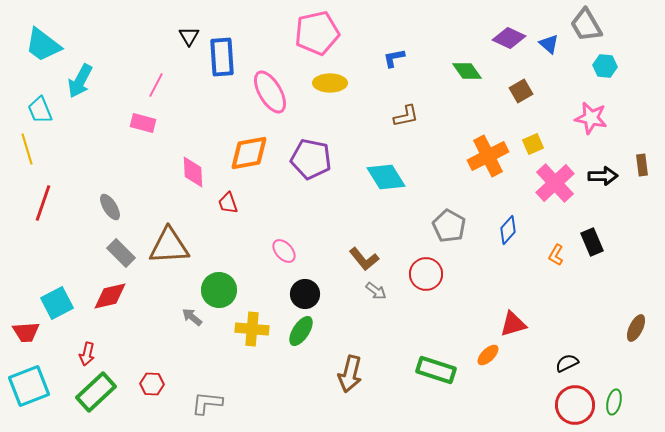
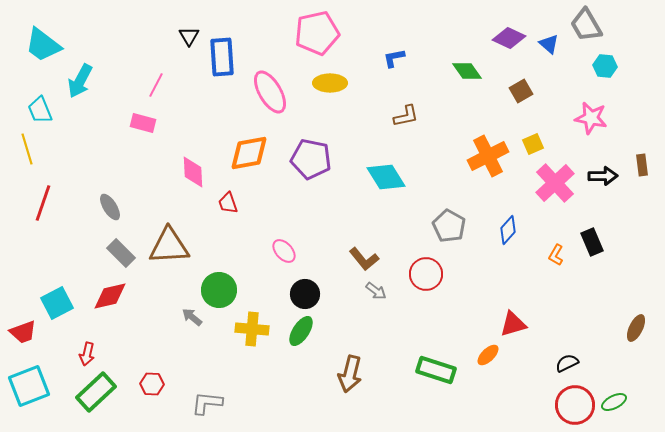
red trapezoid at (26, 332): moved 3 px left; rotated 16 degrees counterclockwise
green ellipse at (614, 402): rotated 50 degrees clockwise
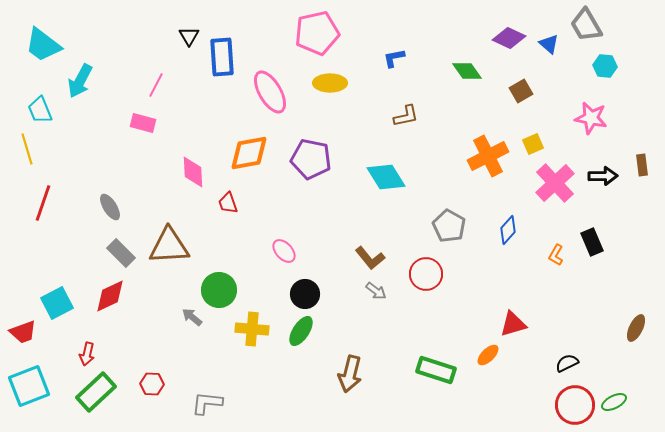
brown L-shape at (364, 259): moved 6 px right, 1 px up
red diamond at (110, 296): rotated 12 degrees counterclockwise
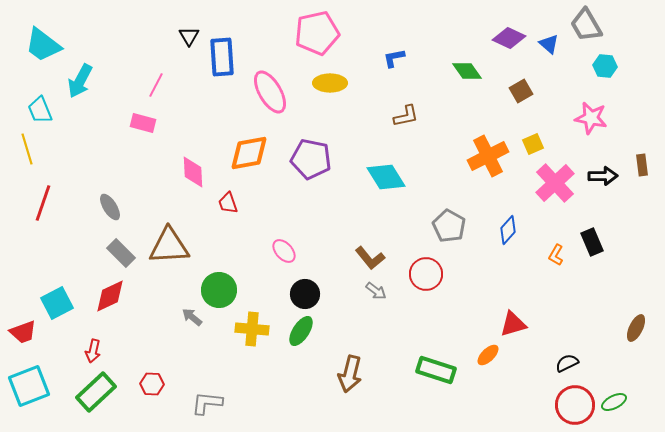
red arrow at (87, 354): moved 6 px right, 3 px up
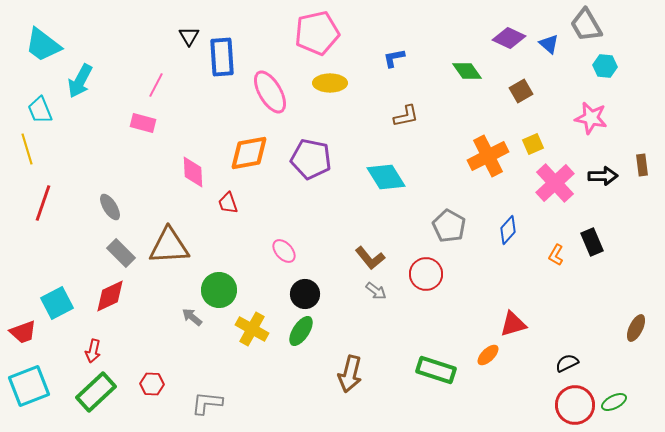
yellow cross at (252, 329): rotated 24 degrees clockwise
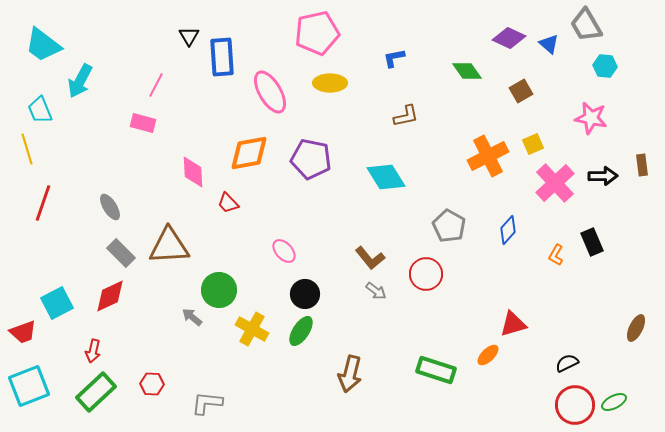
red trapezoid at (228, 203): rotated 25 degrees counterclockwise
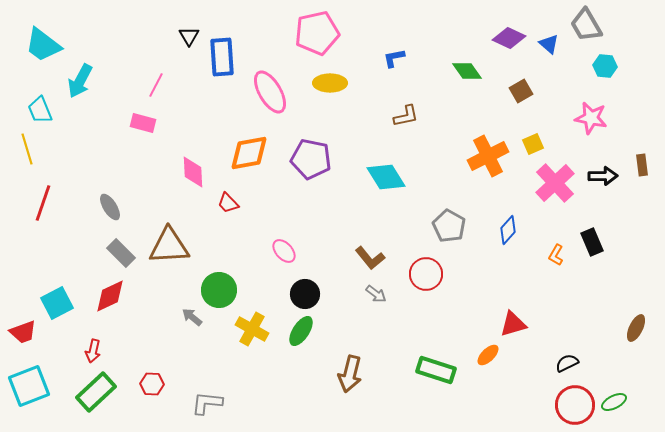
gray arrow at (376, 291): moved 3 px down
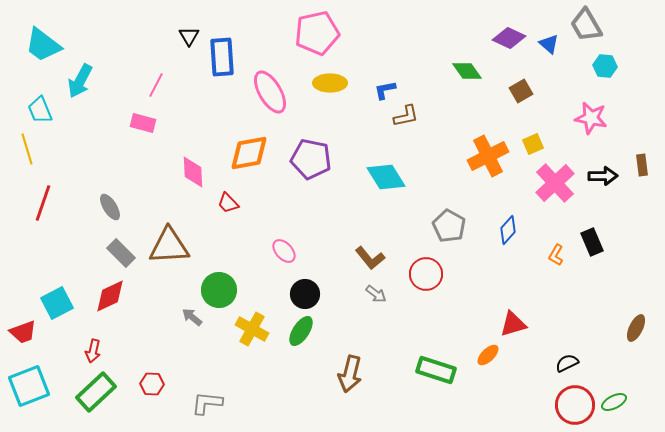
blue L-shape at (394, 58): moved 9 px left, 32 px down
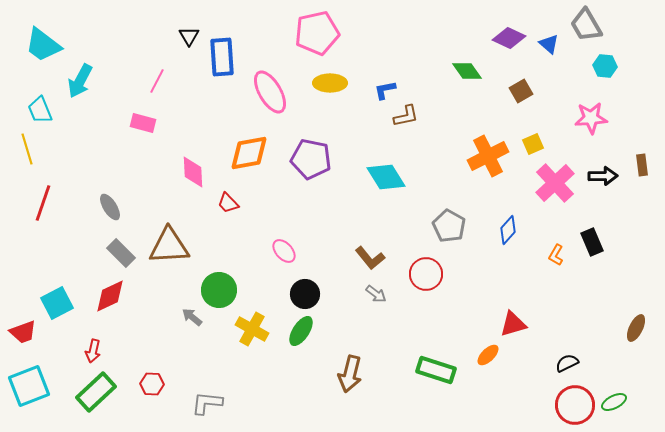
pink line at (156, 85): moved 1 px right, 4 px up
pink star at (591, 118): rotated 16 degrees counterclockwise
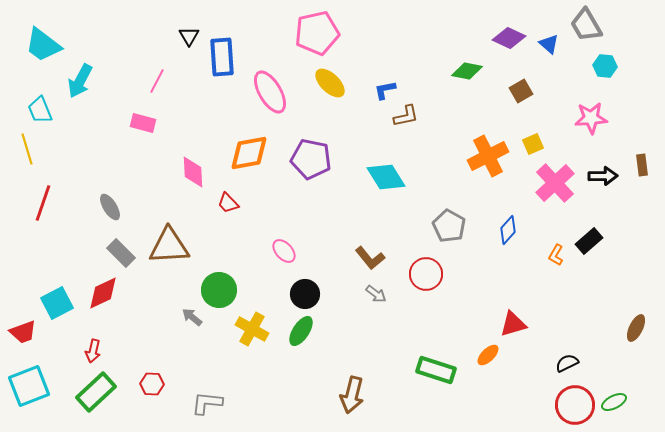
green diamond at (467, 71): rotated 44 degrees counterclockwise
yellow ellipse at (330, 83): rotated 44 degrees clockwise
black rectangle at (592, 242): moved 3 px left, 1 px up; rotated 72 degrees clockwise
red diamond at (110, 296): moved 7 px left, 3 px up
brown arrow at (350, 374): moved 2 px right, 21 px down
